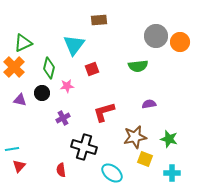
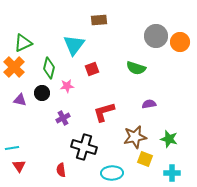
green semicircle: moved 2 px left, 2 px down; rotated 24 degrees clockwise
cyan line: moved 1 px up
red triangle: rotated 16 degrees counterclockwise
cyan ellipse: rotated 40 degrees counterclockwise
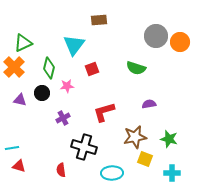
red triangle: rotated 40 degrees counterclockwise
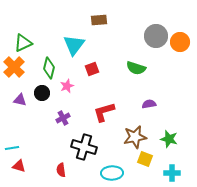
pink star: rotated 16 degrees counterclockwise
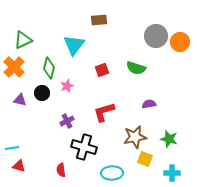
green triangle: moved 3 px up
red square: moved 10 px right, 1 px down
purple cross: moved 4 px right, 3 px down
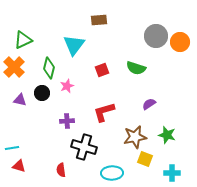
purple semicircle: rotated 24 degrees counterclockwise
purple cross: rotated 24 degrees clockwise
green star: moved 2 px left, 4 px up
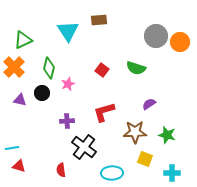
cyan triangle: moved 6 px left, 14 px up; rotated 10 degrees counterclockwise
red square: rotated 32 degrees counterclockwise
pink star: moved 1 px right, 2 px up
brown star: moved 5 px up; rotated 10 degrees clockwise
black cross: rotated 20 degrees clockwise
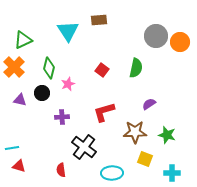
green semicircle: rotated 96 degrees counterclockwise
purple cross: moved 5 px left, 4 px up
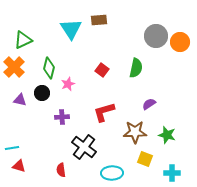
cyan triangle: moved 3 px right, 2 px up
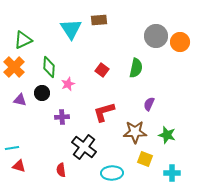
green diamond: moved 1 px up; rotated 10 degrees counterclockwise
purple semicircle: rotated 32 degrees counterclockwise
